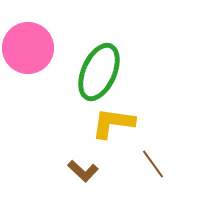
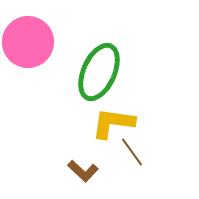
pink circle: moved 6 px up
brown line: moved 21 px left, 12 px up
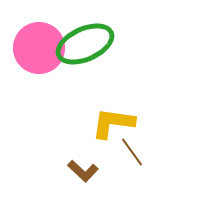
pink circle: moved 11 px right, 6 px down
green ellipse: moved 14 px left, 28 px up; rotated 42 degrees clockwise
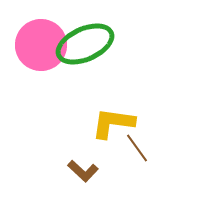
pink circle: moved 2 px right, 3 px up
brown line: moved 5 px right, 4 px up
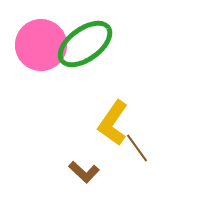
green ellipse: rotated 12 degrees counterclockwise
yellow L-shape: rotated 63 degrees counterclockwise
brown L-shape: moved 1 px right, 1 px down
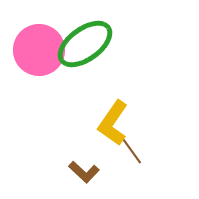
pink circle: moved 2 px left, 5 px down
brown line: moved 6 px left, 2 px down
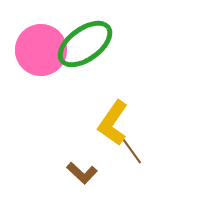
pink circle: moved 2 px right
brown L-shape: moved 2 px left, 1 px down
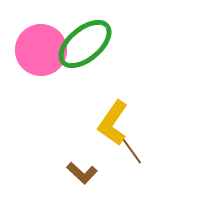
green ellipse: rotated 4 degrees counterclockwise
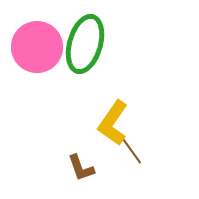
green ellipse: rotated 34 degrees counterclockwise
pink circle: moved 4 px left, 3 px up
brown L-shape: moved 1 px left, 5 px up; rotated 28 degrees clockwise
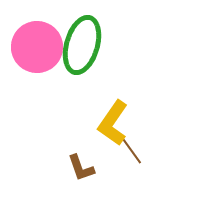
green ellipse: moved 3 px left, 1 px down
